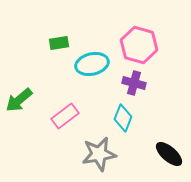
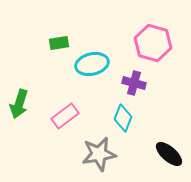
pink hexagon: moved 14 px right, 2 px up
green arrow: moved 4 px down; rotated 32 degrees counterclockwise
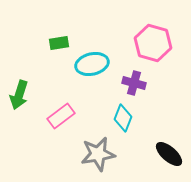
green arrow: moved 9 px up
pink rectangle: moved 4 px left
gray star: moved 1 px left
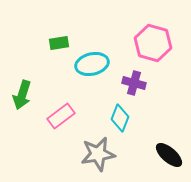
green arrow: moved 3 px right
cyan diamond: moved 3 px left
black ellipse: moved 1 px down
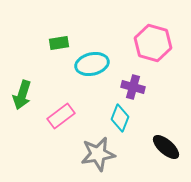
purple cross: moved 1 px left, 4 px down
black ellipse: moved 3 px left, 8 px up
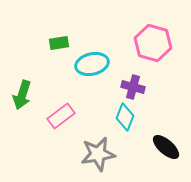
cyan diamond: moved 5 px right, 1 px up
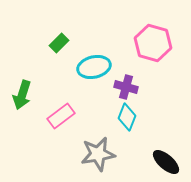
green rectangle: rotated 36 degrees counterclockwise
cyan ellipse: moved 2 px right, 3 px down
purple cross: moved 7 px left
cyan diamond: moved 2 px right
black ellipse: moved 15 px down
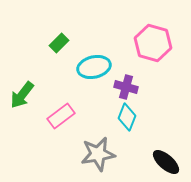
green arrow: rotated 20 degrees clockwise
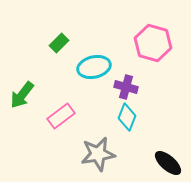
black ellipse: moved 2 px right, 1 px down
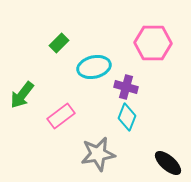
pink hexagon: rotated 15 degrees counterclockwise
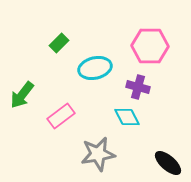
pink hexagon: moved 3 px left, 3 px down
cyan ellipse: moved 1 px right, 1 px down
purple cross: moved 12 px right
cyan diamond: rotated 48 degrees counterclockwise
